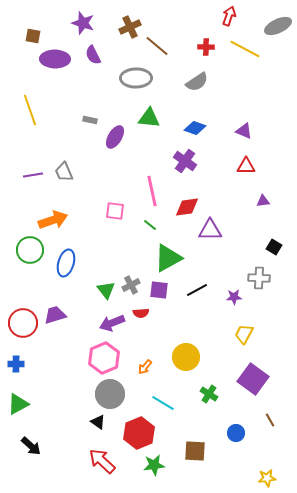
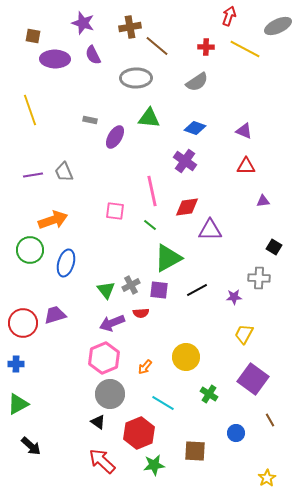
brown cross at (130, 27): rotated 15 degrees clockwise
yellow star at (267, 478): rotated 24 degrees counterclockwise
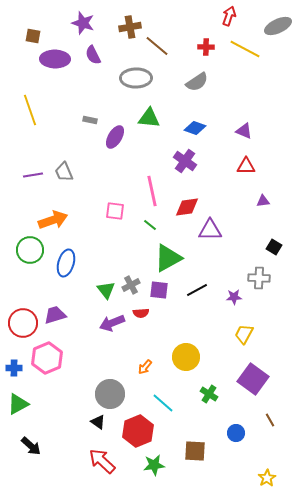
pink hexagon at (104, 358): moved 57 px left
blue cross at (16, 364): moved 2 px left, 4 px down
cyan line at (163, 403): rotated 10 degrees clockwise
red hexagon at (139, 433): moved 1 px left, 2 px up
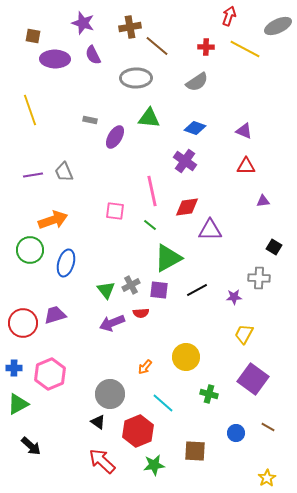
pink hexagon at (47, 358): moved 3 px right, 16 px down
green cross at (209, 394): rotated 18 degrees counterclockwise
brown line at (270, 420): moved 2 px left, 7 px down; rotated 32 degrees counterclockwise
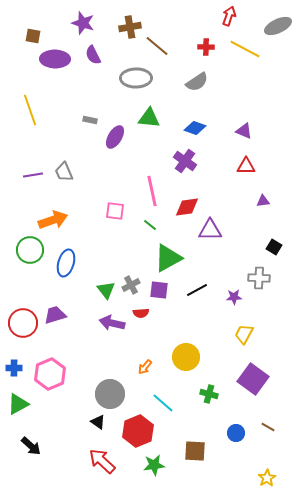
purple arrow at (112, 323): rotated 35 degrees clockwise
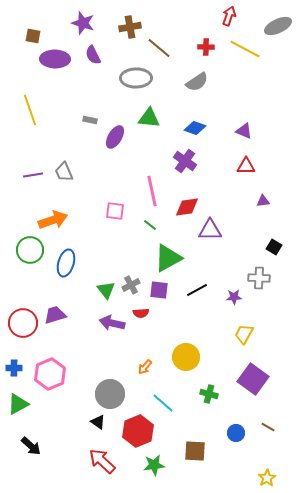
brown line at (157, 46): moved 2 px right, 2 px down
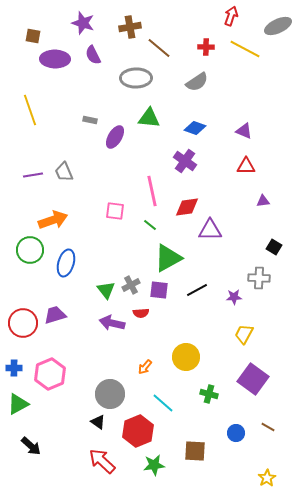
red arrow at (229, 16): moved 2 px right
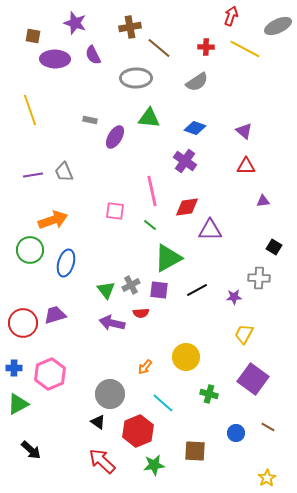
purple star at (83, 23): moved 8 px left
purple triangle at (244, 131): rotated 18 degrees clockwise
black arrow at (31, 446): moved 4 px down
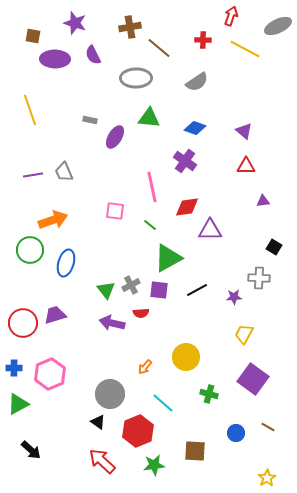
red cross at (206, 47): moved 3 px left, 7 px up
pink line at (152, 191): moved 4 px up
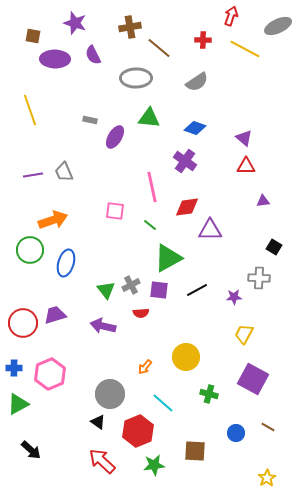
purple triangle at (244, 131): moved 7 px down
purple arrow at (112, 323): moved 9 px left, 3 px down
purple square at (253, 379): rotated 8 degrees counterclockwise
